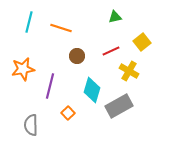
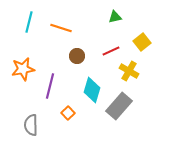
gray rectangle: rotated 20 degrees counterclockwise
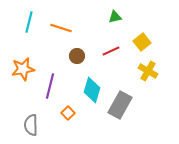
yellow cross: moved 19 px right
gray rectangle: moved 1 px right, 1 px up; rotated 12 degrees counterclockwise
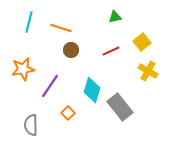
brown circle: moved 6 px left, 6 px up
purple line: rotated 20 degrees clockwise
gray rectangle: moved 2 px down; rotated 68 degrees counterclockwise
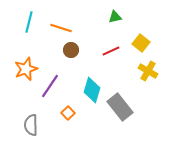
yellow square: moved 1 px left, 1 px down; rotated 12 degrees counterclockwise
orange star: moved 3 px right; rotated 10 degrees counterclockwise
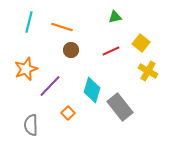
orange line: moved 1 px right, 1 px up
purple line: rotated 10 degrees clockwise
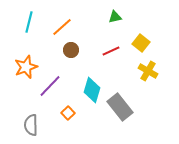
orange line: rotated 60 degrees counterclockwise
orange star: moved 2 px up
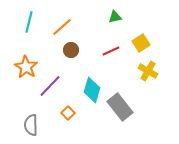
yellow square: rotated 18 degrees clockwise
orange star: rotated 20 degrees counterclockwise
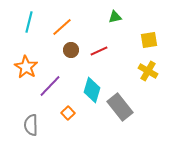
yellow square: moved 8 px right, 3 px up; rotated 24 degrees clockwise
red line: moved 12 px left
